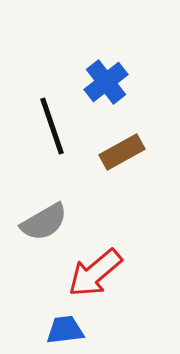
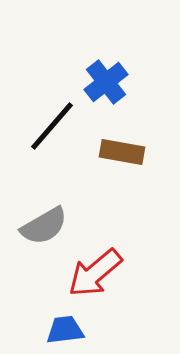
black line: rotated 60 degrees clockwise
brown rectangle: rotated 39 degrees clockwise
gray semicircle: moved 4 px down
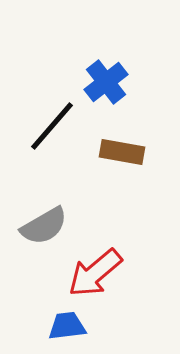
blue trapezoid: moved 2 px right, 4 px up
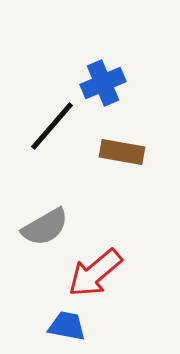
blue cross: moved 3 px left, 1 px down; rotated 15 degrees clockwise
gray semicircle: moved 1 px right, 1 px down
blue trapezoid: rotated 18 degrees clockwise
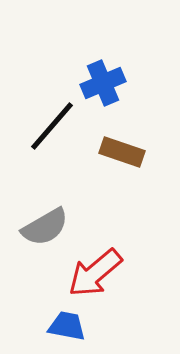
brown rectangle: rotated 9 degrees clockwise
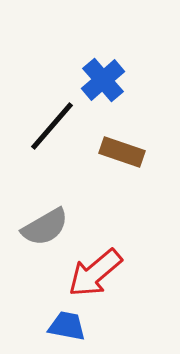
blue cross: moved 3 px up; rotated 18 degrees counterclockwise
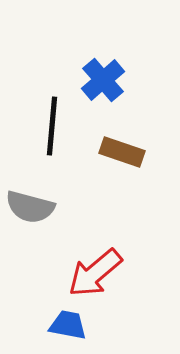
black line: rotated 36 degrees counterclockwise
gray semicircle: moved 15 px left, 20 px up; rotated 45 degrees clockwise
blue trapezoid: moved 1 px right, 1 px up
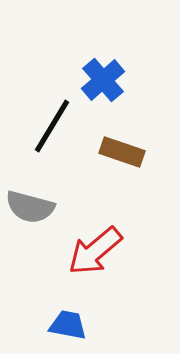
black line: rotated 26 degrees clockwise
red arrow: moved 22 px up
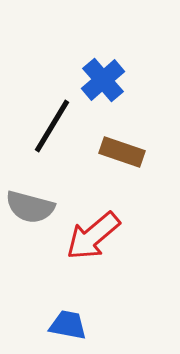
red arrow: moved 2 px left, 15 px up
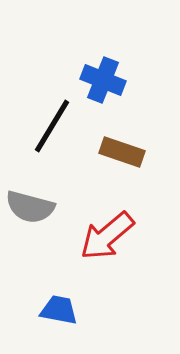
blue cross: rotated 27 degrees counterclockwise
red arrow: moved 14 px right
blue trapezoid: moved 9 px left, 15 px up
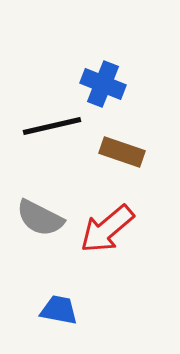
blue cross: moved 4 px down
black line: rotated 46 degrees clockwise
gray semicircle: moved 10 px right, 11 px down; rotated 12 degrees clockwise
red arrow: moved 7 px up
